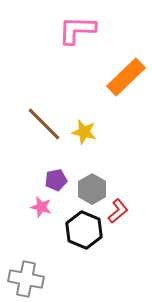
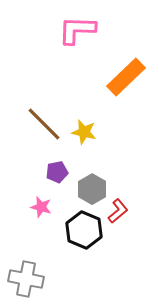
purple pentagon: moved 1 px right, 8 px up
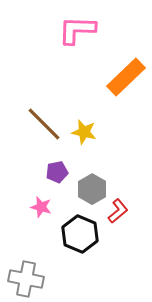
black hexagon: moved 4 px left, 4 px down
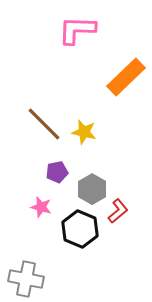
black hexagon: moved 5 px up
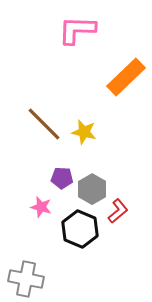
purple pentagon: moved 5 px right, 6 px down; rotated 15 degrees clockwise
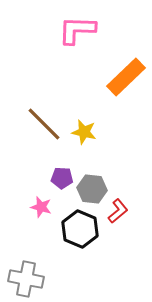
gray hexagon: rotated 24 degrees counterclockwise
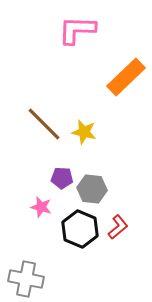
red L-shape: moved 16 px down
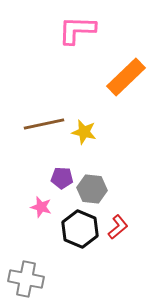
brown line: rotated 57 degrees counterclockwise
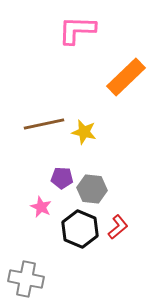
pink star: rotated 10 degrees clockwise
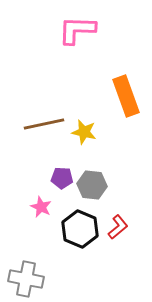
orange rectangle: moved 19 px down; rotated 66 degrees counterclockwise
gray hexagon: moved 4 px up
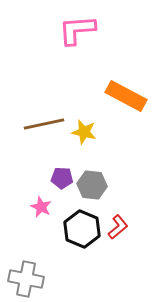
pink L-shape: rotated 6 degrees counterclockwise
orange rectangle: rotated 42 degrees counterclockwise
black hexagon: moved 2 px right
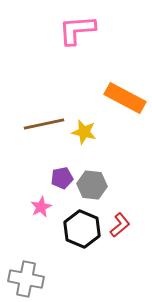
orange rectangle: moved 1 px left, 2 px down
purple pentagon: rotated 15 degrees counterclockwise
pink star: rotated 20 degrees clockwise
red L-shape: moved 2 px right, 2 px up
